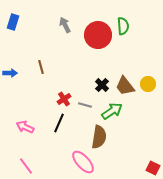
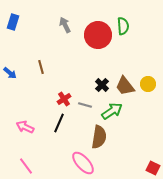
blue arrow: rotated 40 degrees clockwise
pink ellipse: moved 1 px down
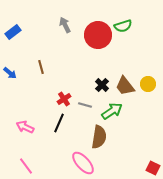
blue rectangle: moved 10 px down; rotated 35 degrees clockwise
green semicircle: rotated 78 degrees clockwise
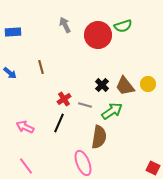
blue rectangle: rotated 35 degrees clockwise
pink ellipse: rotated 20 degrees clockwise
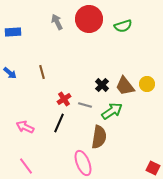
gray arrow: moved 8 px left, 3 px up
red circle: moved 9 px left, 16 px up
brown line: moved 1 px right, 5 px down
yellow circle: moved 1 px left
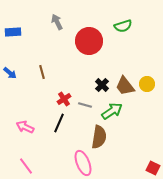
red circle: moved 22 px down
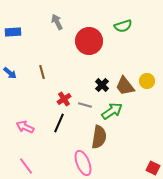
yellow circle: moved 3 px up
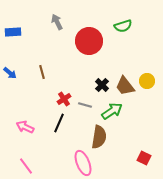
red square: moved 9 px left, 10 px up
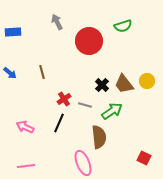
brown trapezoid: moved 1 px left, 2 px up
brown semicircle: rotated 15 degrees counterclockwise
pink line: rotated 60 degrees counterclockwise
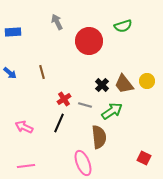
pink arrow: moved 1 px left
